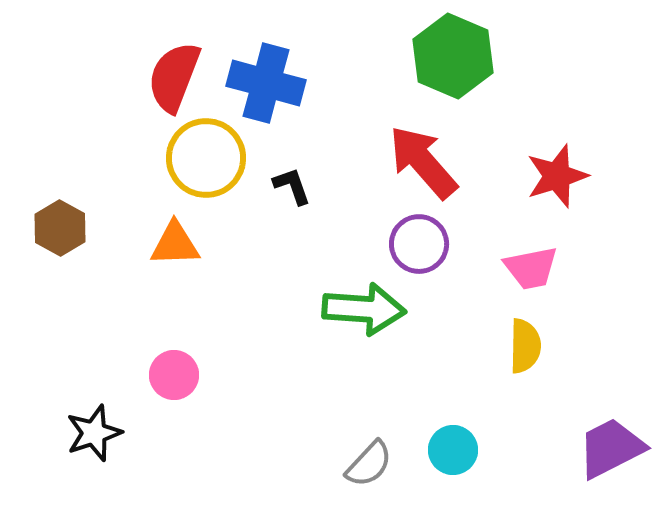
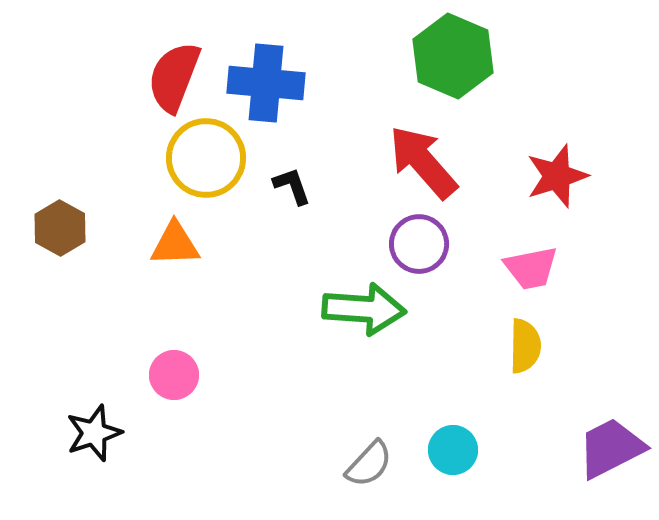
blue cross: rotated 10 degrees counterclockwise
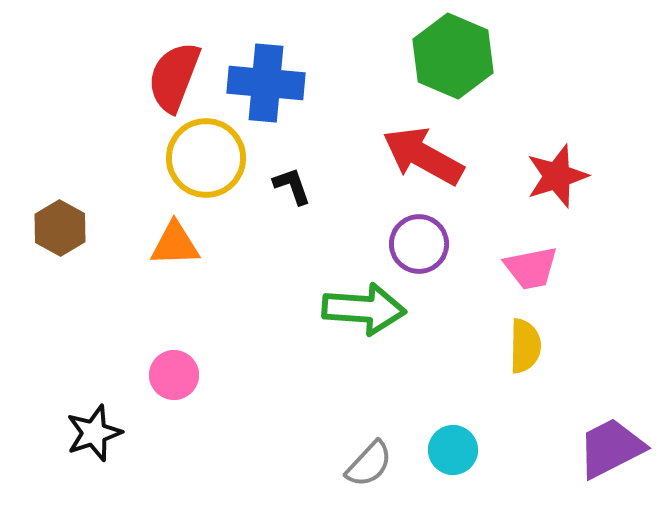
red arrow: moved 6 px up; rotated 20 degrees counterclockwise
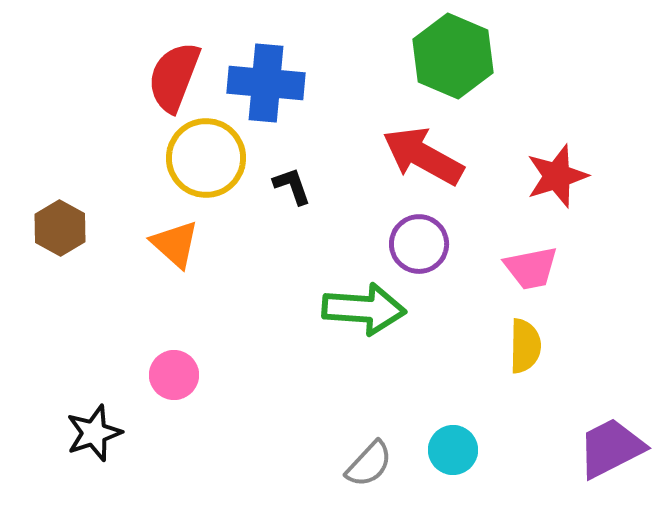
orange triangle: rotated 44 degrees clockwise
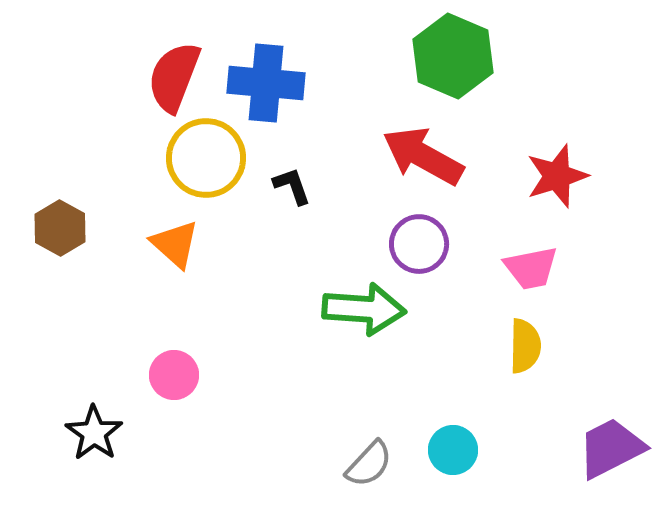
black star: rotated 18 degrees counterclockwise
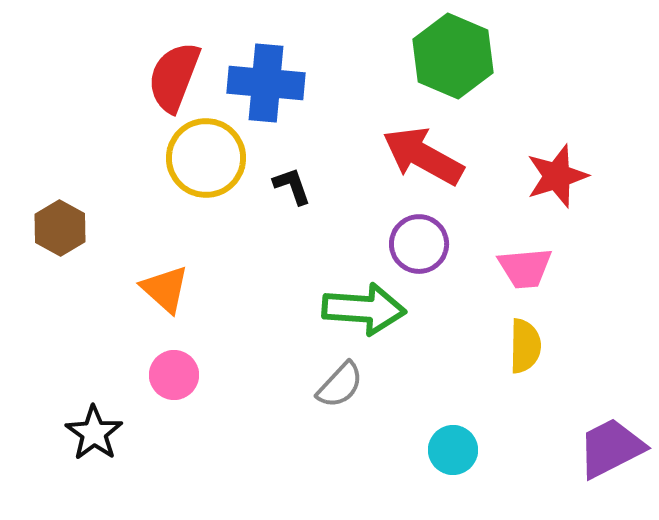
orange triangle: moved 10 px left, 45 px down
pink trapezoid: moved 6 px left; rotated 6 degrees clockwise
gray semicircle: moved 29 px left, 79 px up
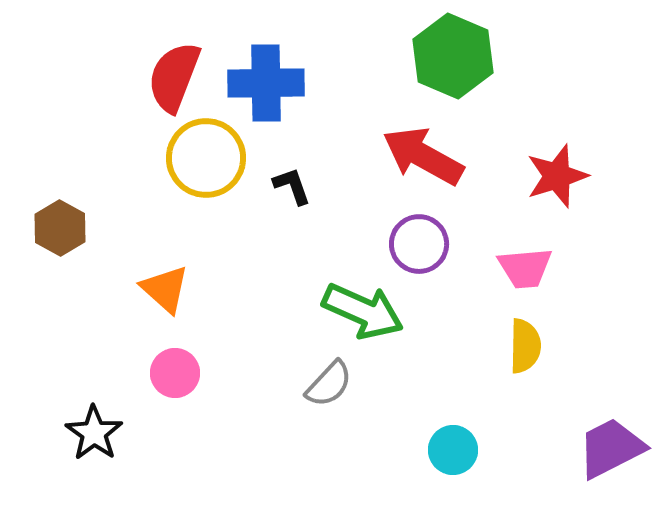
blue cross: rotated 6 degrees counterclockwise
green arrow: moved 1 px left, 2 px down; rotated 20 degrees clockwise
pink circle: moved 1 px right, 2 px up
gray semicircle: moved 11 px left, 1 px up
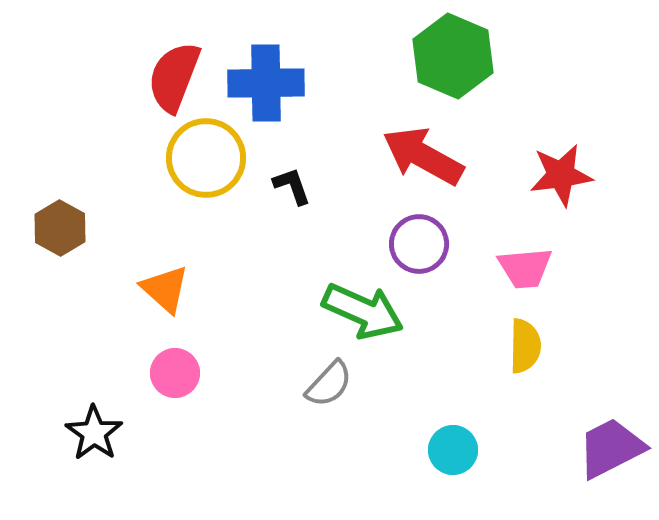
red star: moved 4 px right, 1 px up; rotated 10 degrees clockwise
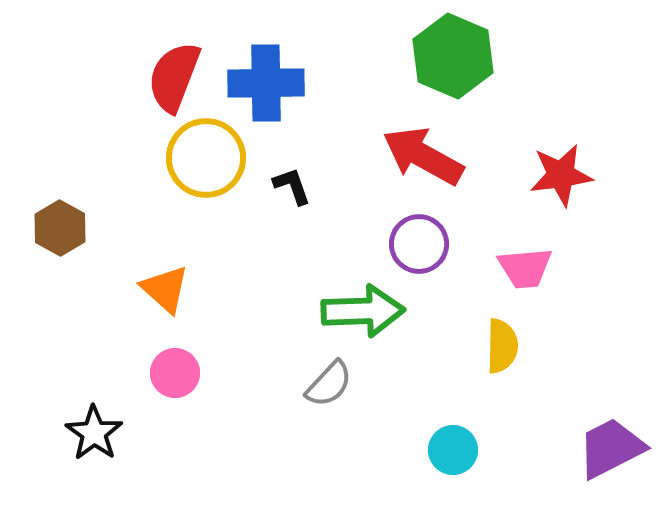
green arrow: rotated 26 degrees counterclockwise
yellow semicircle: moved 23 px left
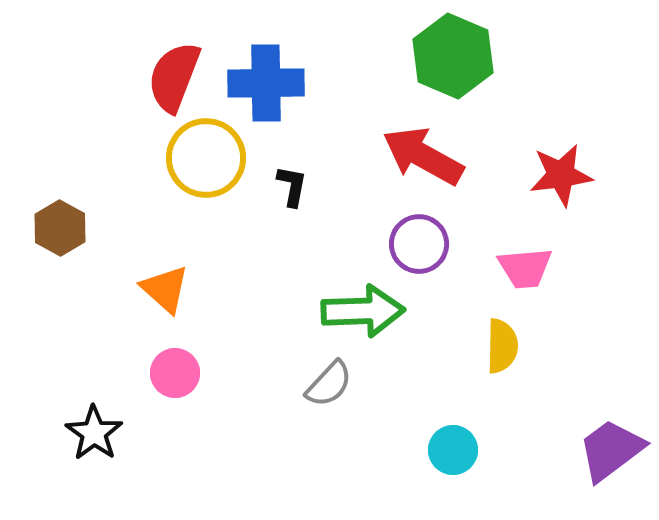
black L-shape: rotated 30 degrees clockwise
purple trapezoid: moved 2 px down; rotated 10 degrees counterclockwise
